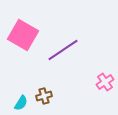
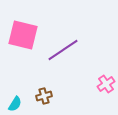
pink square: rotated 16 degrees counterclockwise
pink cross: moved 1 px right, 2 px down
cyan semicircle: moved 6 px left, 1 px down
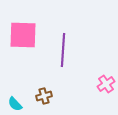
pink square: rotated 12 degrees counterclockwise
purple line: rotated 52 degrees counterclockwise
cyan semicircle: rotated 105 degrees clockwise
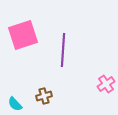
pink square: rotated 20 degrees counterclockwise
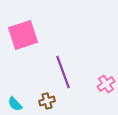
purple line: moved 22 px down; rotated 24 degrees counterclockwise
brown cross: moved 3 px right, 5 px down
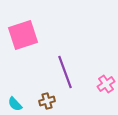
purple line: moved 2 px right
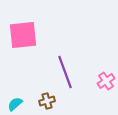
pink square: rotated 12 degrees clockwise
pink cross: moved 3 px up
cyan semicircle: rotated 91 degrees clockwise
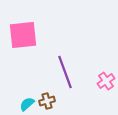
cyan semicircle: moved 12 px right
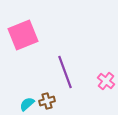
pink square: rotated 16 degrees counterclockwise
pink cross: rotated 18 degrees counterclockwise
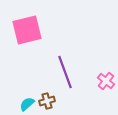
pink square: moved 4 px right, 5 px up; rotated 8 degrees clockwise
